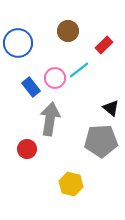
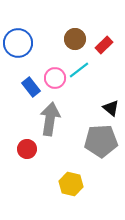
brown circle: moved 7 px right, 8 px down
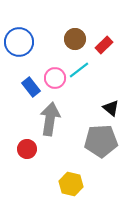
blue circle: moved 1 px right, 1 px up
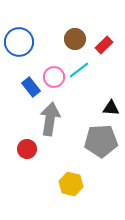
pink circle: moved 1 px left, 1 px up
black triangle: rotated 36 degrees counterclockwise
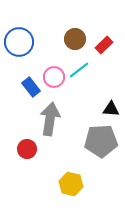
black triangle: moved 1 px down
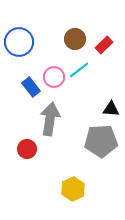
yellow hexagon: moved 2 px right, 5 px down; rotated 20 degrees clockwise
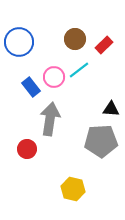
yellow hexagon: rotated 20 degrees counterclockwise
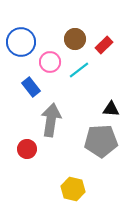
blue circle: moved 2 px right
pink circle: moved 4 px left, 15 px up
gray arrow: moved 1 px right, 1 px down
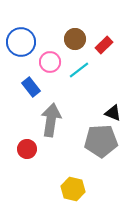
black triangle: moved 2 px right, 4 px down; rotated 18 degrees clockwise
